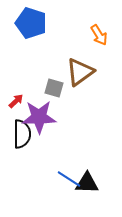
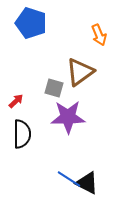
orange arrow: rotated 10 degrees clockwise
purple star: moved 29 px right
black triangle: rotated 25 degrees clockwise
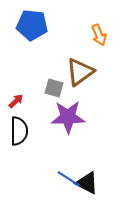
blue pentagon: moved 1 px right, 2 px down; rotated 12 degrees counterclockwise
black semicircle: moved 3 px left, 3 px up
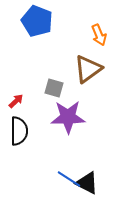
blue pentagon: moved 5 px right, 4 px up; rotated 16 degrees clockwise
brown triangle: moved 8 px right, 3 px up
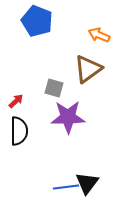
orange arrow: rotated 135 degrees clockwise
blue line: moved 3 px left, 8 px down; rotated 40 degrees counterclockwise
black triangle: rotated 40 degrees clockwise
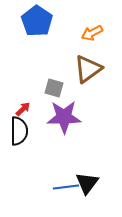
blue pentagon: rotated 12 degrees clockwise
orange arrow: moved 7 px left, 2 px up; rotated 50 degrees counterclockwise
red arrow: moved 7 px right, 8 px down
purple star: moved 4 px left
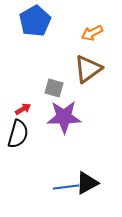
blue pentagon: moved 2 px left; rotated 8 degrees clockwise
red arrow: rotated 14 degrees clockwise
black semicircle: moved 1 px left, 3 px down; rotated 16 degrees clockwise
black triangle: rotated 25 degrees clockwise
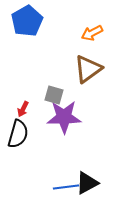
blue pentagon: moved 8 px left
gray square: moved 7 px down
red arrow: rotated 147 degrees clockwise
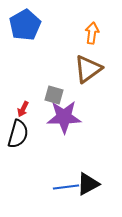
blue pentagon: moved 2 px left, 4 px down
orange arrow: rotated 125 degrees clockwise
black triangle: moved 1 px right, 1 px down
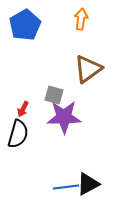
orange arrow: moved 11 px left, 14 px up
